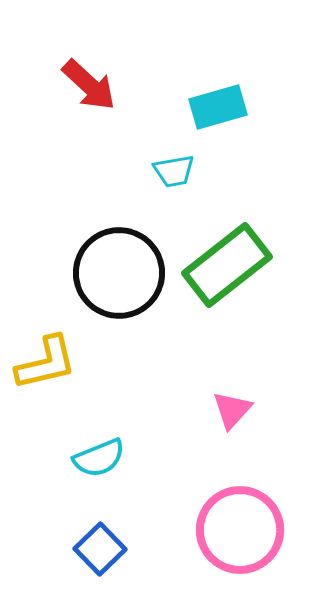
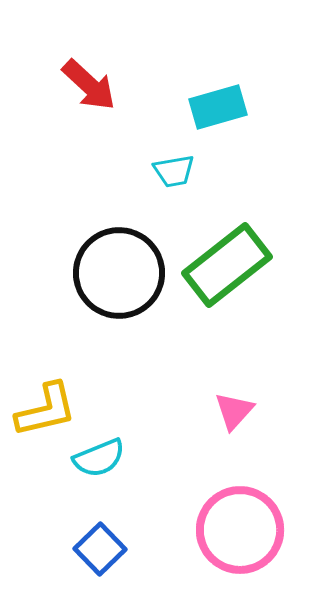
yellow L-shape: moved 47 px down
pink triangle: moved 2 px right, 1 px down
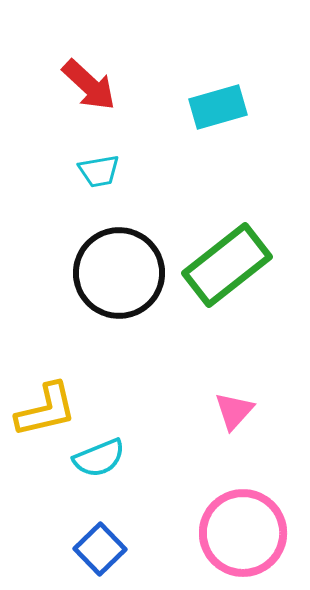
cyan trapezoid: moved 75 px left
pink circle: moved 3 px right, 3 px down
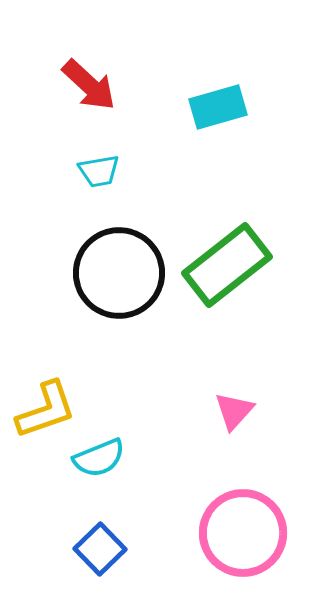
yellow L-shape: rotated 6 degrees counterclockwise
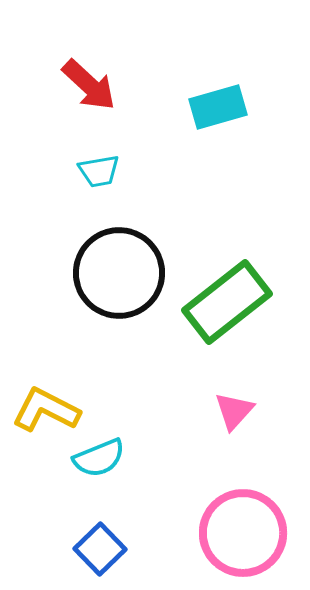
green rectangle: moved 37 px down
yellow L-shape: rotated 134 degrees counterclockwise
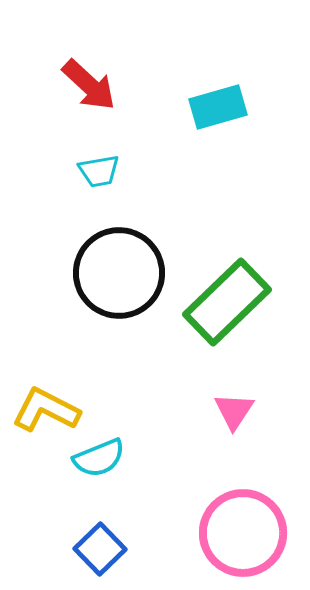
green rectangle: rotated 6 degrees counterclockwise
pink triangle: rotated 9 degrees counterclockwise
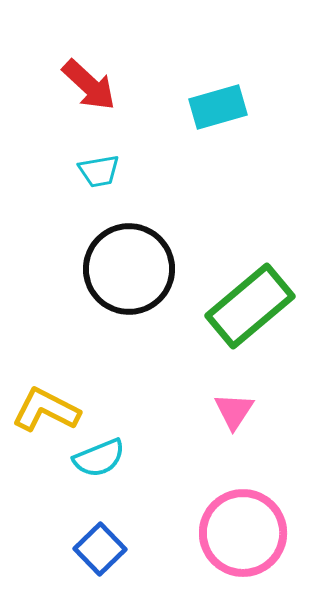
black circle: moved 10 px right, 4 px up
green rectangle: moved 23 px right, 4 px down; rotated 4 degrees clockwise
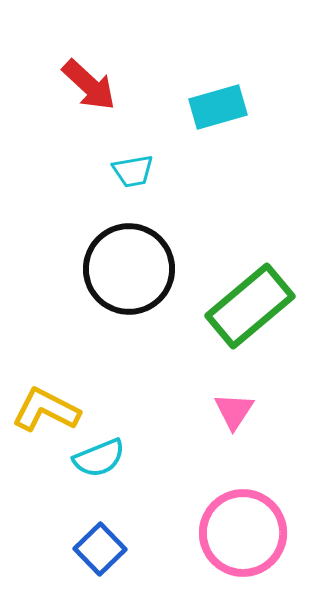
cyan trapezoid: moved 34 px right
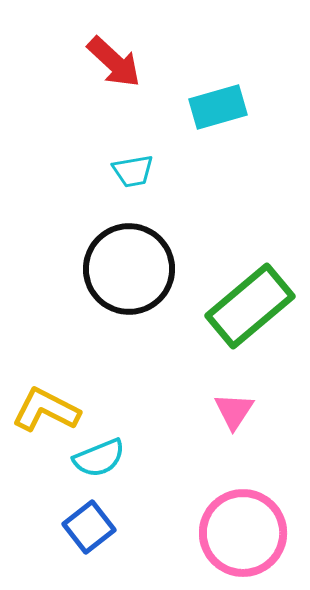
red arrow: moved 25 px right, 23 px up
blue square: moved 11 px left, 22 px up; rotated 6 degrees clockwise
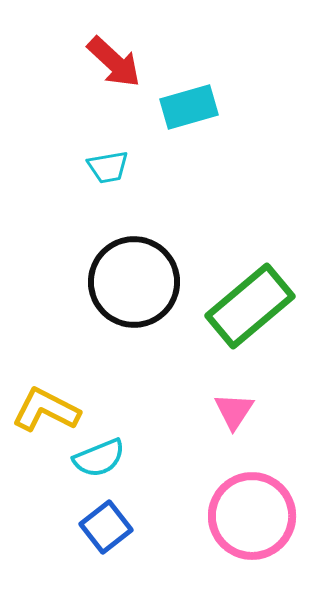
cyan rectangle: moved 29 px left
cyan trapezoid: moved 25 px left, 4 px up
black circle: moved 5 px right, 13 px down
blue square: moved 17 px right
pink circle: moved 9 px right, 17 px up
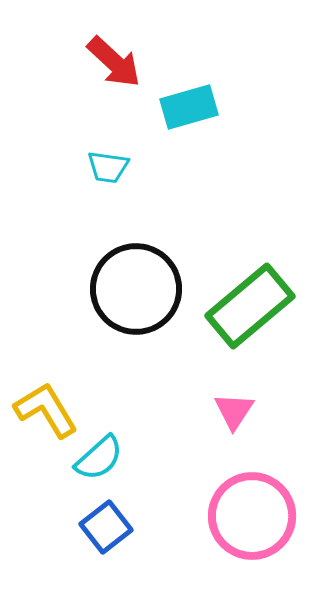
cyan trapezoid: rotated 18 degrees clockwise
black circle: moved 2 px right, 7 px down
yellow L-shape: rotated 32 degrees clockwise
cyan semicircle: rotated 20 degrees counterclockwise
